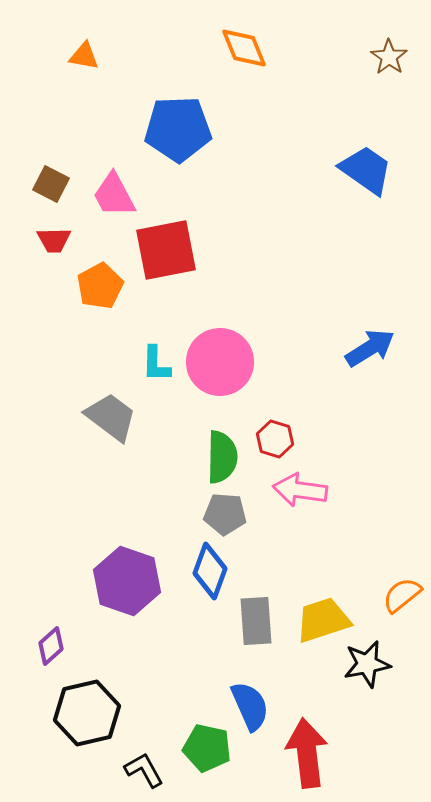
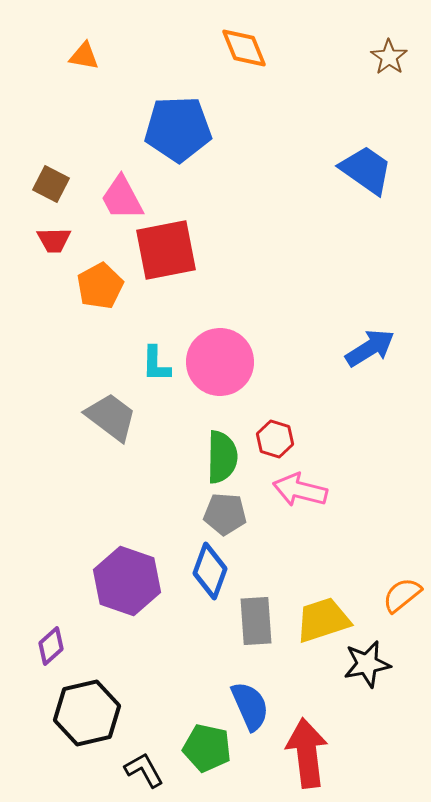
pink trapezoid: moved 8 px right, 3 px down
pink arrow: rotated 6 degrees clockwise
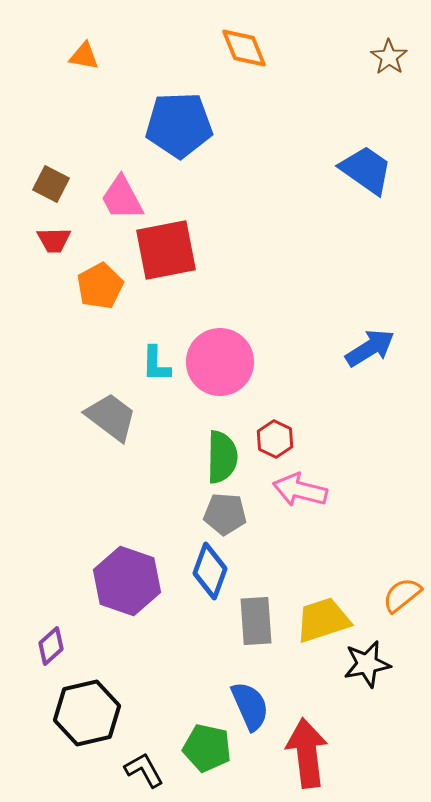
blue pentagon: moved 1 px right, 4 px up
red hexagon: rotated 9 degrees clockwise
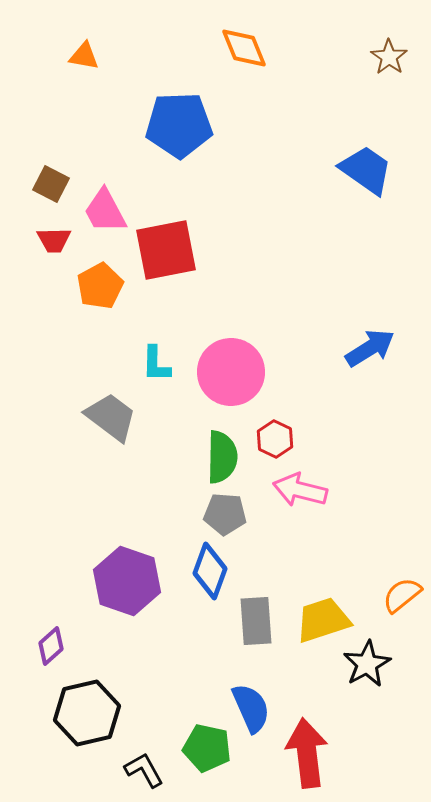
pink trapezoid: moved 17 px left, 13 px down
pink circle: moved 11 px right, 10 px down
black star: rotated 18 degrees counterclockwise
blue semicircle: moved 1 px right, 2 px down
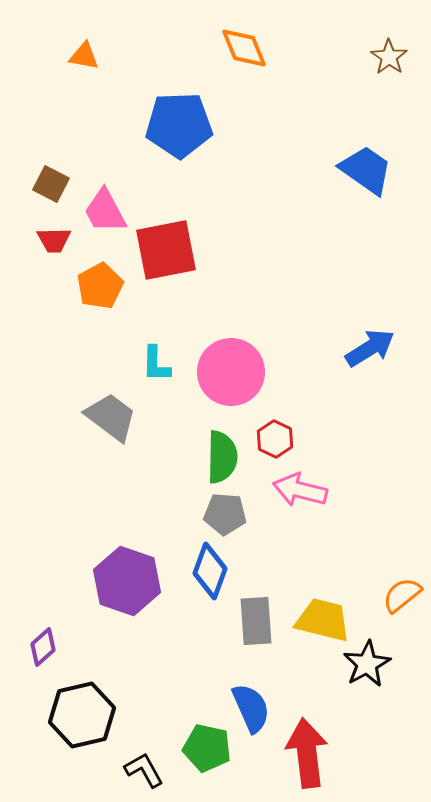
yellow trapezoid: rotated 32 degrees clockwise
purple diamond: moved 8 px left, 1 px down
black hexagon: moved 5 px left, 2 px down
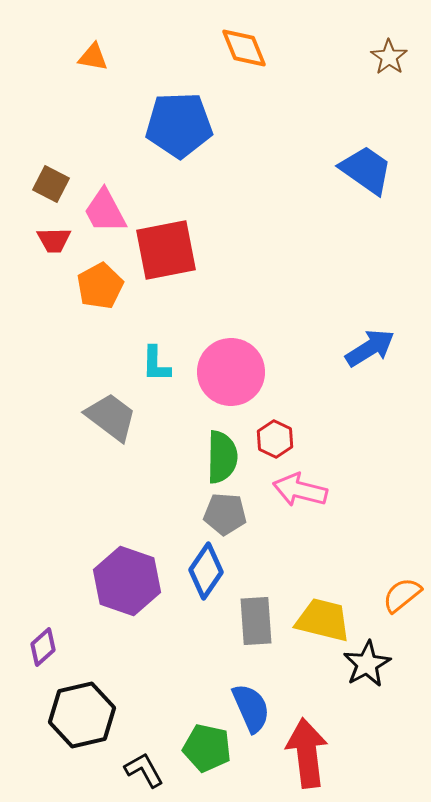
orange triangle: moved 9 px right, 1 px down
blue diamond: moved 4 px left; rotated 14 degrees clockwise
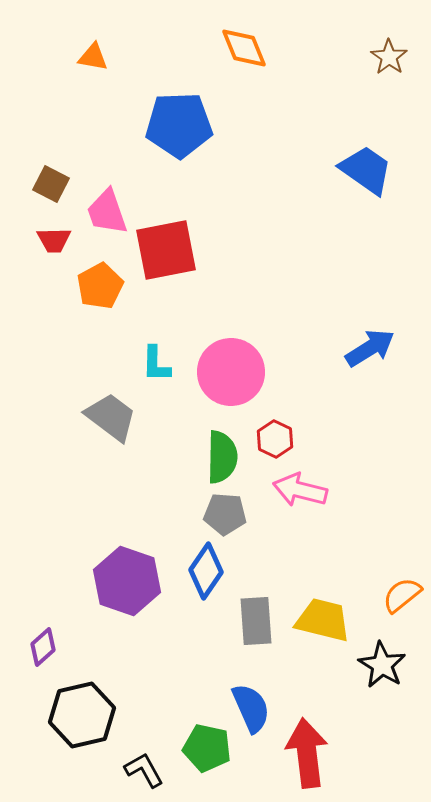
pink trapezoid: moved 2 px right, 1 px down; rotated 9 degrees clockwise
black star: moved 15 px right, 1 px down; rotated 12 degrees counterclockwise
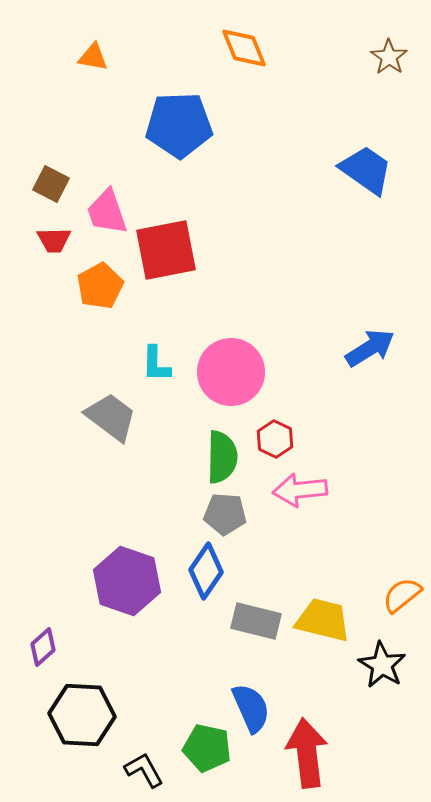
pink arrow: rotated 20 degrees counterclockwise
gray rectangle: rotated 72 degrees counterclockwise
black hexagon: rotated 16 degrees clockwise
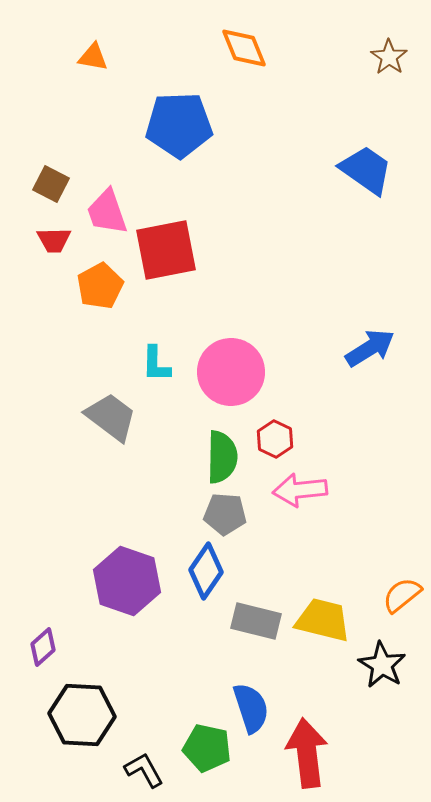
blue semicircle: rotated 6 degrees clockwise
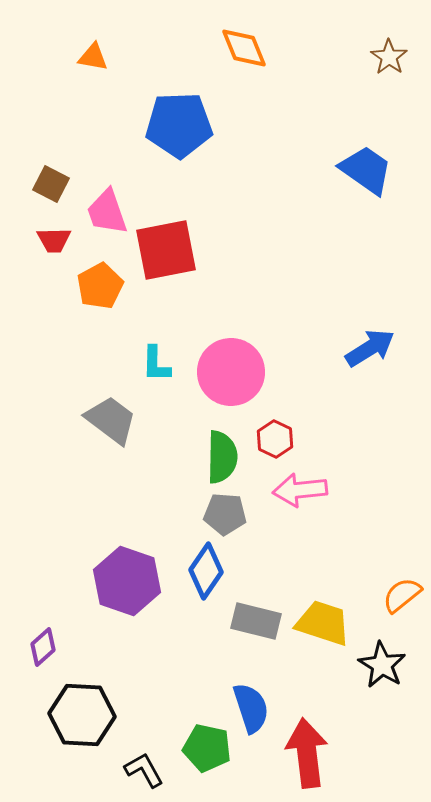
gray trapezoid: moved 3 px down
yellow trapezoid: moved 3 px down; rotated 4 degrees clockwise
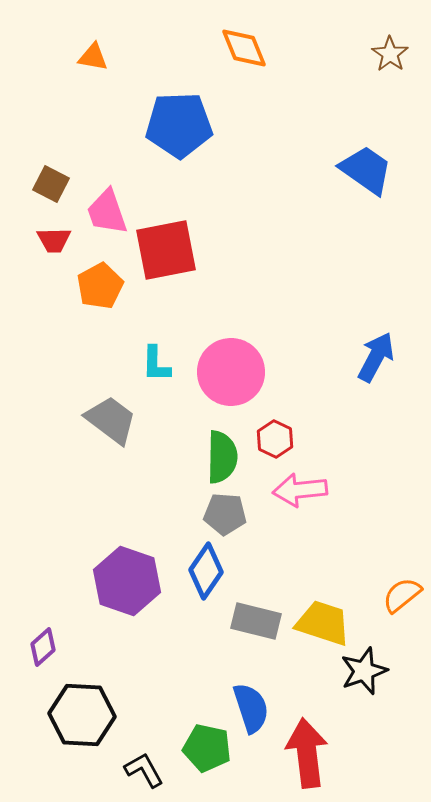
brown star: moved 1 px right, 3 px up
blue arrow: moved 6 px right, 9 px down; rotated 30 degrees counterclockwise
black star: moved 18 px left, 6 px down; rotated 21 degrees clockwise
